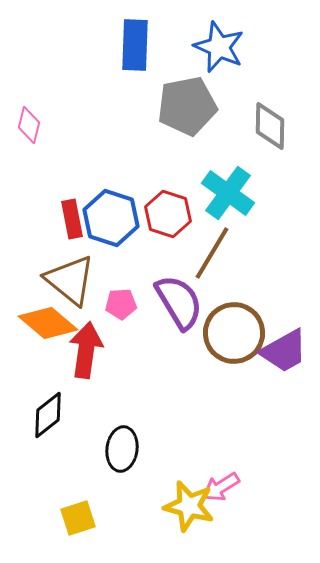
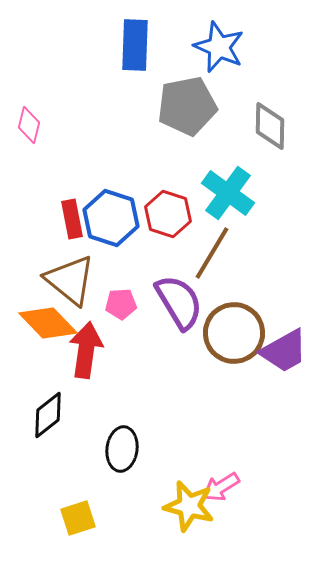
orange diamond: rotated 6 degrees clockwise
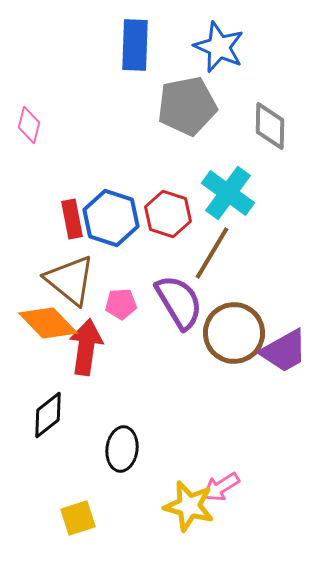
red arrow: moved 3 px up
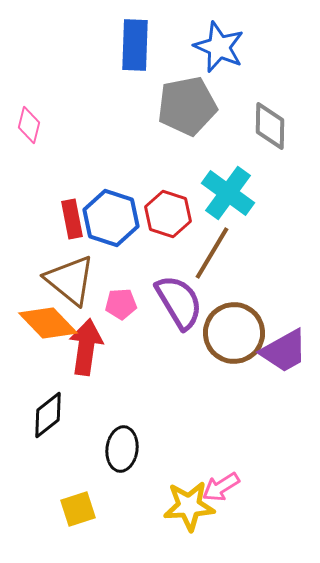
yellow star: rotated 18 degrees counterclockwise
yellow square: moved 9 px up
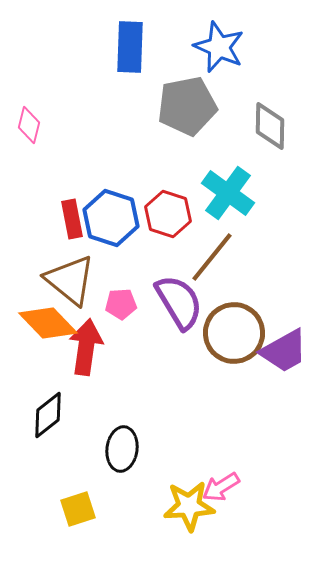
blue rectangle: moved 5 px left, 2 px down
brown line: moved 4 px down; rotated 8 degrees clockwise
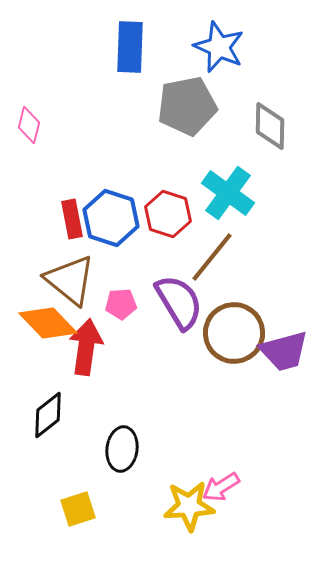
purple trapezoid: rotated 14 degrees clockwise
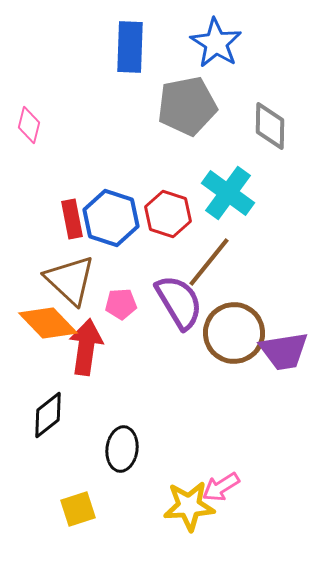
blue star: moved 3 px left, 4 px up; rotated 9 degrees clockwise
brown line: moved 3 px left, 5 px down
brown triangle: rotated 4 degrees clockwise
purple trapezoid: rotated 6 degrees clockwise
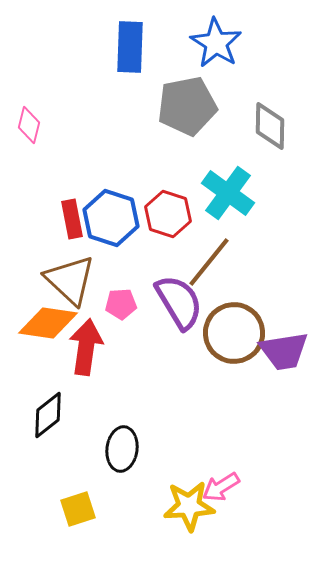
orange diamond: rotated 38 degrees counterclockwise
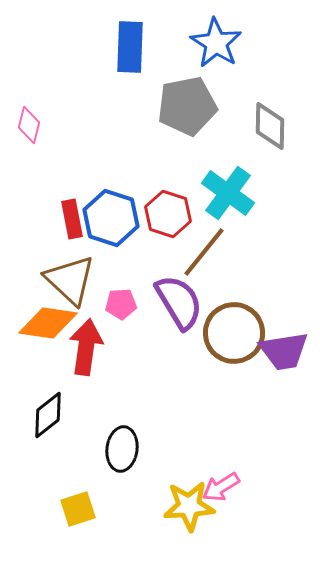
brown line: moved 5 px left, 10 px up
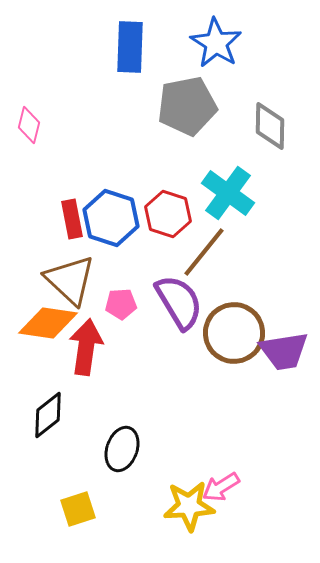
black ellipse: rotated 12 degrees clockwise
